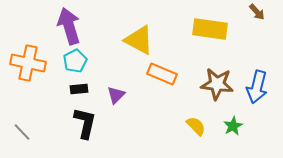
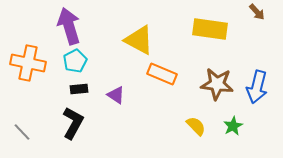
purple triangle: rotated 42 degrees counterclockwise
black L-shape: moved 12 px left; rotated 16 degrees clockwise
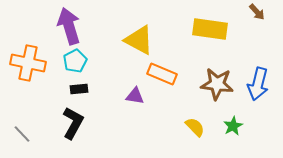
blue arrow: moved 1 px right, 3 px up
purple triangle: moved 19 px right, 1 px down; rotated 24 degrees counterclockwise
yellow semicircle: moved 1 px left, 1 px down
gray line: moved 2 px down
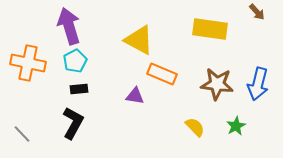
green star: moved 3 px right
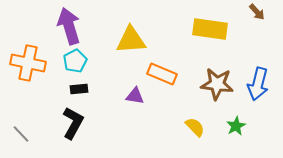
yellow triangle: moved 8 px left; rotated 32 degrees counterclockwise
gray line: moved 1 px left
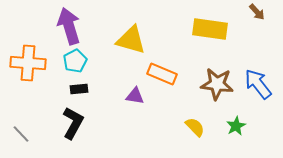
yellow triangle: rotated 20 degrees clockwise
orange cross: rotated 8 degrees counterclockwise
blue arrow: rotated 128 degrees clockwise
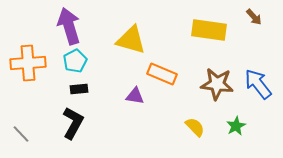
brown arrow: moved 3 px left, 5 px down
yellow rectangle: moved 1 px left, 1 px down
orange cross: rotated 8 degrees counterclockwise
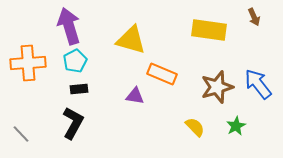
brown arrow: rotated 18 degrees clockwise
brown star: moved 3 px down; rotated 24 degrees counterclockwise
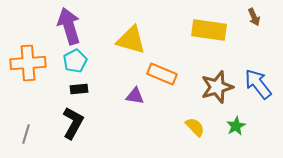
gray line: moved 5 px right; rotated 60 degrees clockwise
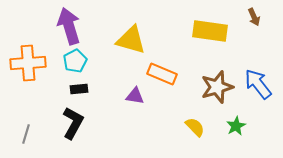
yellow rectangle: moved 1 px right, 1 px down
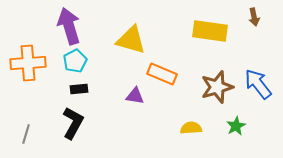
brown arrow: rotated 12 degrees clockwise
yellow semicircle: moved 4 px left, 1 px down; rotated 50 degrees counterclockwise
